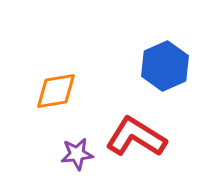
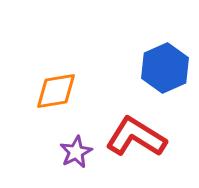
blue hexagon: moved 2 px down
purple star: moved 1 px left, 2 px up; rotated 20 degrees counterclockwise
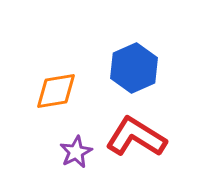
blue hexagon: moved 31 px left
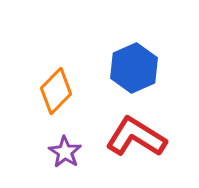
orange diamond: rotated 36 degrees counterclockwise
purple star: moved 11 px left; rotated 12 degrees counterclockwise
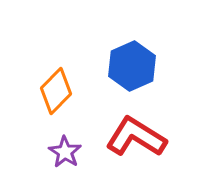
blue hexagon: moved 2 px left, 2 px up
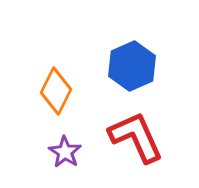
orange diamond: rotated 18 degrees counterclockwise
red L-shape: rotated 34 degrees clockwise
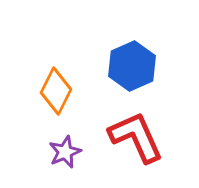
purple star: rotated 16 degrees clockwise
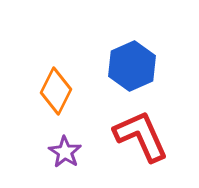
red L-shape: moved 5 px right, 1 px up
purple star: rotated 16 degrees counterclockwise
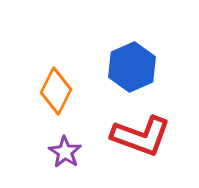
blue hexagon: moved 1 px down
red L-shape: rotated 134 degrees clockwise
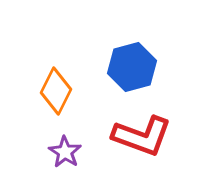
blue hexagon: rotated 9 degrees clockwise
red L-shape: moved 1 px right
